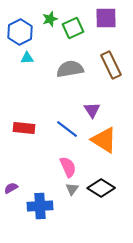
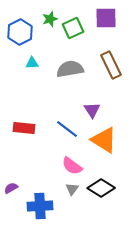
cyan triangle: moved 5 px right, 5 px down
pink semicircle: moved 4 px right, 1 px up; rotated 150 degrees clockwise
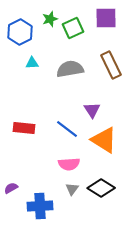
pink semicircle: moved 3 px left, 2 px up; rotated 40 degrees counterclockwise
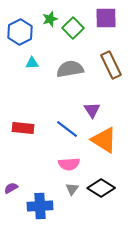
green square: rotated 20 degrees counterclockwise
red rectangle: moved 1 px left
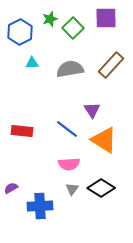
brown rectangle: rotated 68 degrees clockwise
red rectangle: moved 1 px left, 3 px down
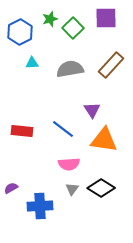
blue line: moved 4 px left
orange triangle: rotated 24 degrees counterclockwise
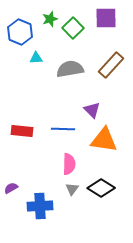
blue hexagon: rotated 10 degrees counterclockwise
cyan triangle: moved 4 px right, 5 px up
purple triangle: rotated 12 degrees counterclockwise
blue line: rotated 35 degrees counterclockwise
pink semicircle: rotated 85 degrees counterclockwise
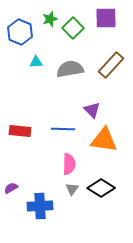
cyan triangle: moved 4 px down
red rectangle: moved 2 px left
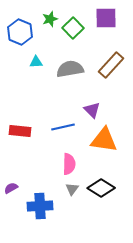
blue line: moved 2 px up; rotated 15 degrees counterclockwise
